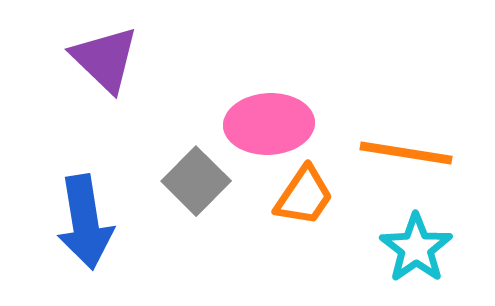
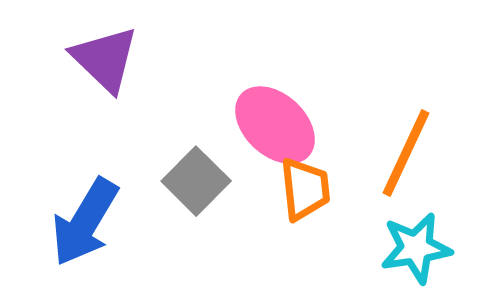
pink ellipse: moved 6 px right, 1 px down; rotated 46 degrees clockwise
orange line: rotated 74 degrees counterclockwise
orange trapezoid: moved 1 px right, 7 px up; rotated 40 degrees counterclockwise
blue arrow: rotated 40 degrees clockwise
cyan star: rotated 26 degrees clockwise
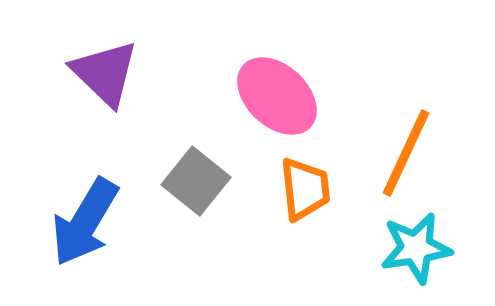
purple triangle: moved 14 px down
pink ellipse: moved 2 px right, 29 px up
gray square: rotated 6 degrees counterclockwise
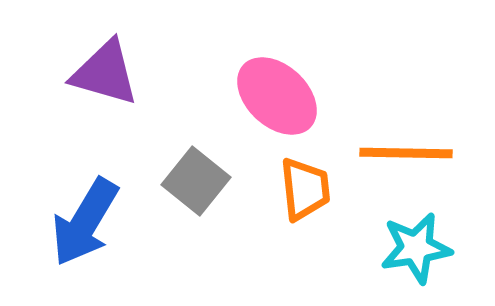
purple triangle: rotated 28 degrees counterclockwise
orange line: rotated 66 degrees clockwise
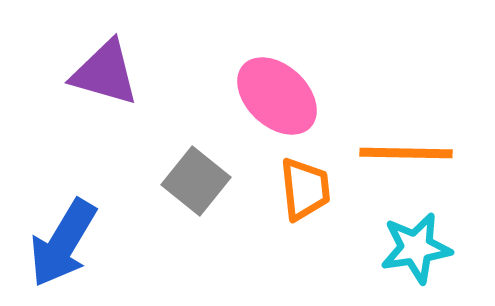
blue arrow: moved 22 px left, 21 px down
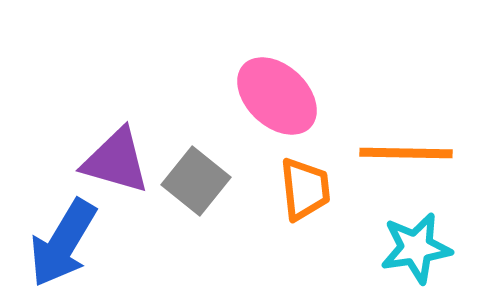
purple triangle: moved 11 px right, 88 px down
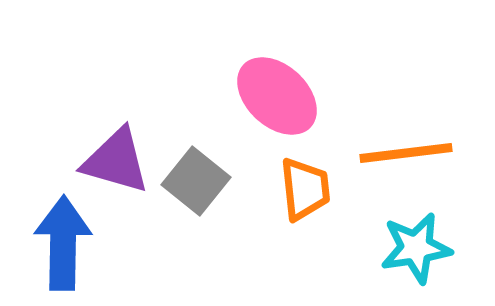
orange line: rotated 8 degrees counterclockwise
blue arrow: rotated 150 degrees clockwise
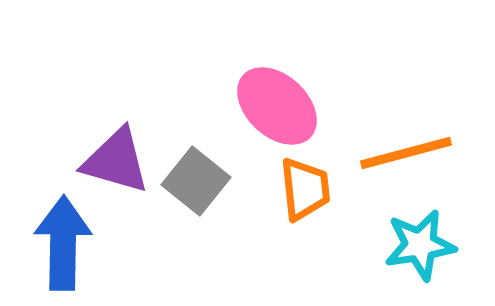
pink ellipse: moved 10 px down
orange line: rotated 8 degrees counterclockwise
cyan star: moved 4 px right, 3 px up
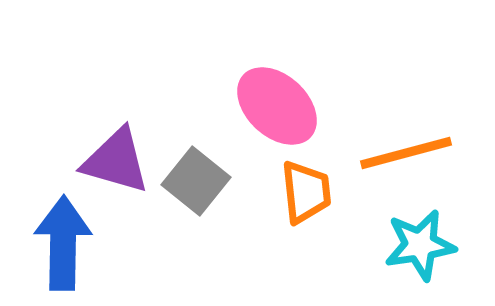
orange trapezoid: moved 1 px right, 3 px down
